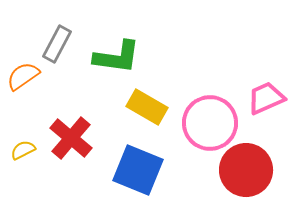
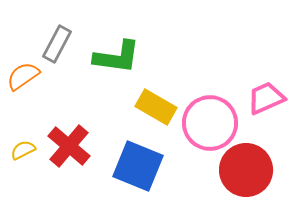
yellow rectangle: moved 9 px right
red cross: moved 2 px left, 8 px down
blue square: moved 4 px up
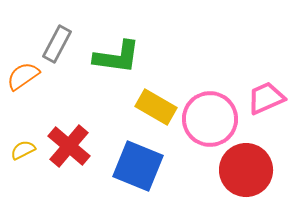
pink circle: moved 4 px up
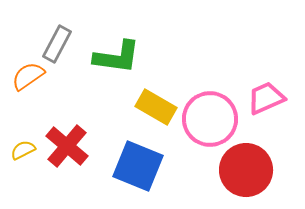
orange semicircle: moved 5 px right
red cross: moved 2 px left
